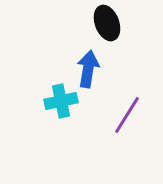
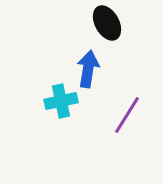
black ellipse: rotated 8 degrees counterclockwise
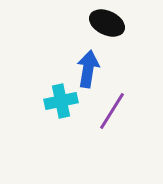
black ellipse: rotated 36 degrees counterclockwise
purple line: moved 15 px left, 4 px up
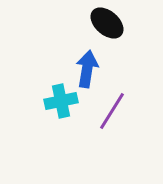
black ellipse: rotated 16 degrees clockwise
blue arrow: moved 1 px left
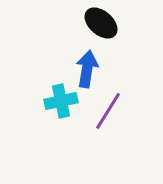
black ellipse: moved 6 px left
purple line: moved 4 px left
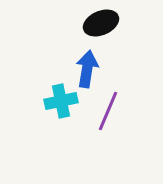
black ellipse: rotated 64 degrees counterclockwise
purple line: rotated 9 degrees counterclockwise
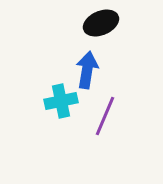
blue arrow: moved 1 px down
purple line: moved 3 px left, 5 px down
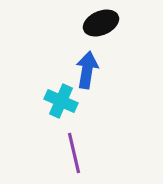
cyan cross: rotated 36 degrees clockwise
purple line: moved 31 px left, 37 px down; rotated 36 degrees counterclockwise
